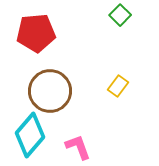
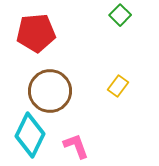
cyan diamond: rotated 15 degrees counterclockwise
pink L-shape: moved 2 px left, 1 px up
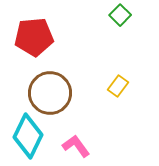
red pentagon: moved 2 px left, 4 px down
brown circle: moved 2 px down
cyan diamond: moved 2 px left, 1 px down
pink L-shape: rotated 16 degrees counterclockwise
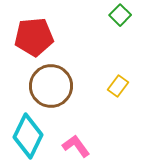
brown circle: moved 1 px right, 7 px up
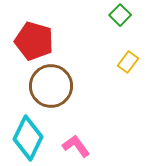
red pentagon: moved 4 px down; rotated 21 degrees clockwise
yellow rectangle: moved 10 px right, 24 px up
cyan diamond: moved 2 px down
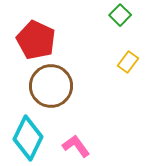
red pentagon: moved 2 px right, 1 px up; rotated 9 degrees clockwise
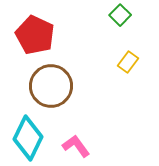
red pentagon: moved 1 px left, 5 px up
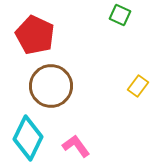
green square: rotated 20 degrees counterclockwise
yellow rectangle: moved 10 px right, 24 px down
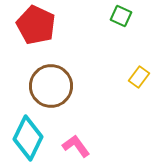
green square: moved 1 px right, 1 px down
red pentagon: moved 1 px right, 10 px up
yellow rectangle: moved 1 px right, 9 px up
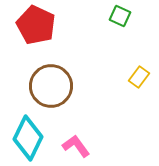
green square: moved 1 px left
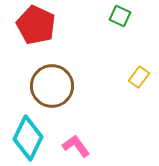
brown circle: moved 1 px right
